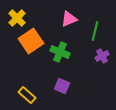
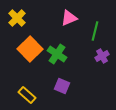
pink triangle: moved 1 px up
orange square: moved 1 px left, 8 px down; rotated 10 degrees counterclockwise
green cross: moved 3 px left, 2 px down; rotated 12 degrees clockwise
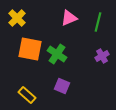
green line: moved 3 px right, 9 px up
orange square: rotated 35 degrees counterclockwise
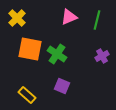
pink triangle: moved 1 px up
green line: moved 1 px left, 2 px up
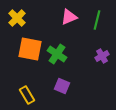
yellow rectangle: rotated 18 degrees clockwise
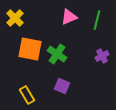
yellow cross: moved 2 px left
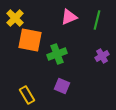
orange square: moved 9 px up
green cross: rotated 36 degrees clockwise
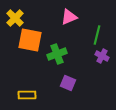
green line: moved 15 px down
purple cross: rotated 32 degrees counterclockwise
purple square: moved 6 px right, 3 px up
yellow rectangle: rotated 60 degrees counterclockwise
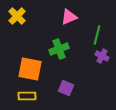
yellow cross: moved 2 px right, 2 px up
orange square: moved 29 px down
green cross: moved 2 px right, 5 px up
purple square: moved 2 px left, 5 px down
yellow rectangle: moved 1 px down
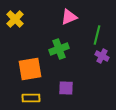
yellow cross: moved 2 px left, 3 px down
orange square: rotated 20 degrees counterclockwise
purple square: rotated 21 degrees counterclockwise
yellow rectangle: moved 4 px right, 2 px down
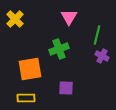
pink triangle: rotated 36 degrees counterclockwise
yellow rectangle: moved 5 px left
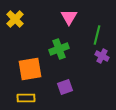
purple square: moved 1 px left, 1 px up; rotated 21 degrees counterclockwise
